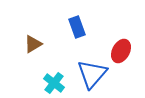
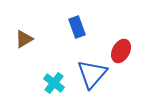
brown triangle: moved 9 px left, 5 px up
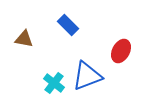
blue rectangle: moved 9 px left, 2 px up; rotated 25 degrees counterclockwise
brown triangle: rotated 42 degrees clockwise
blue triangle: moved 5 px left, 2 px down; rotated 28 degrees clockwise
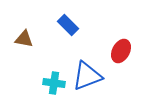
cyan cross: rotated 30 degrees counterclockwise
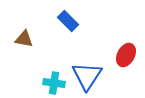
blue rectangle: moved 4 px up
red ellipse: moved 5 px right, 4 px down
blue triangle: rotated 36 degrees counterclockwise
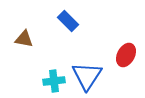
cyan cross: moved 2 px up; rotated 15 degrees counterclockwise
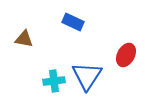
blue rectangle: moved 5 px right, 1 px down; rotated 20 degrees counterclockwise
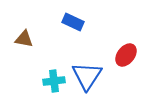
red ellipse: rotated 10 degrees clockwise
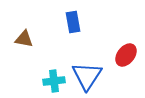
blue rectangle: rotated 55 degrees clockwise
